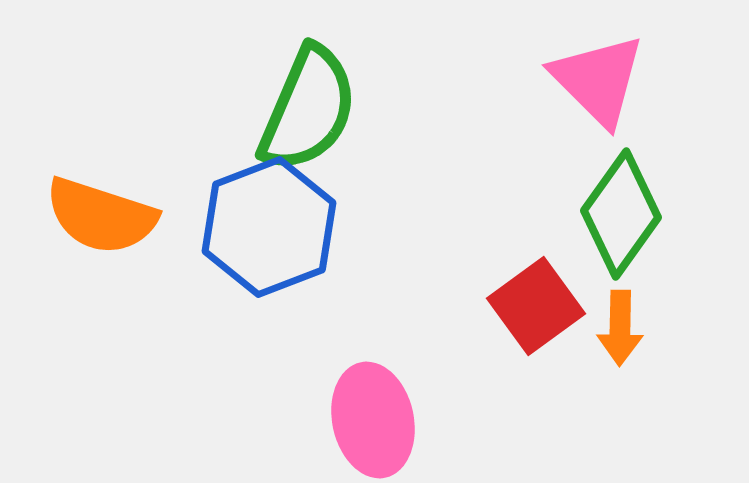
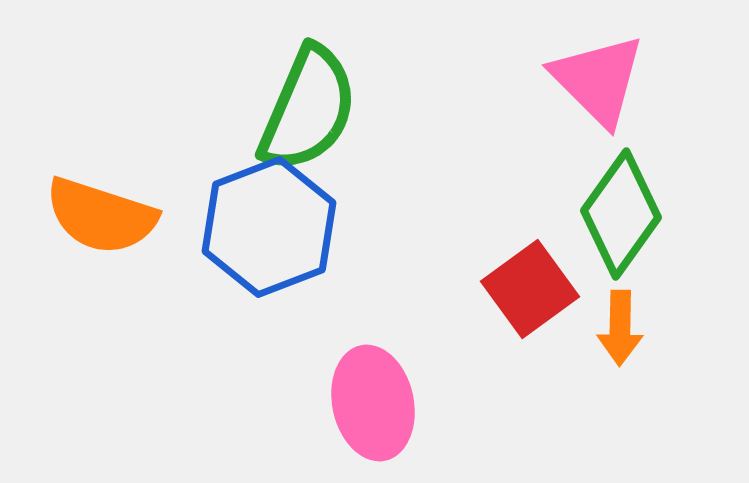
red square: moved 6 px left, 17 px up
pink ellipse: moved 17 px up
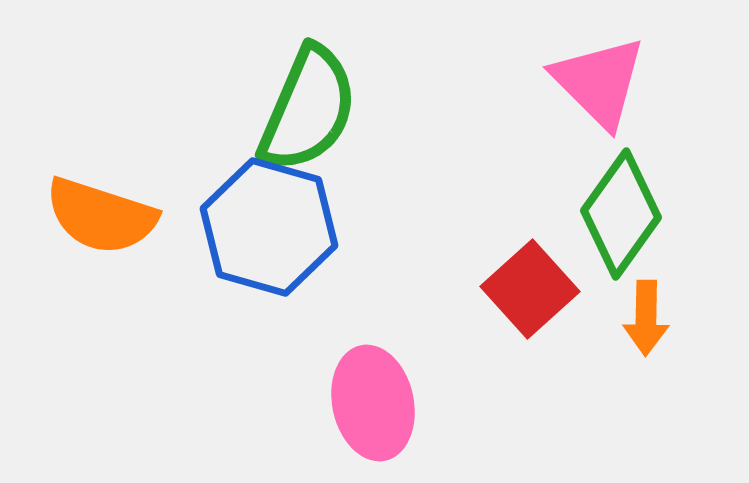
pink triangle: moved 1 px right, 2 px down
blue hexagon: rotated 23 degrees counterclockwise
red square: rotated 6 degrees counterclockwise
orange arrow: moved 26 px right, 10 px up
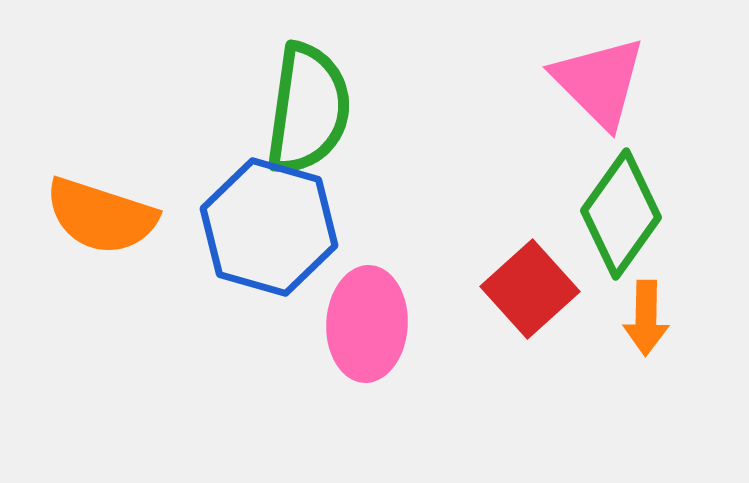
green semicircle: rotated 15 degrees counterclockwise
pink ellipse: moved 6 px left, 79 px up; rotated 15 degrees clockwise
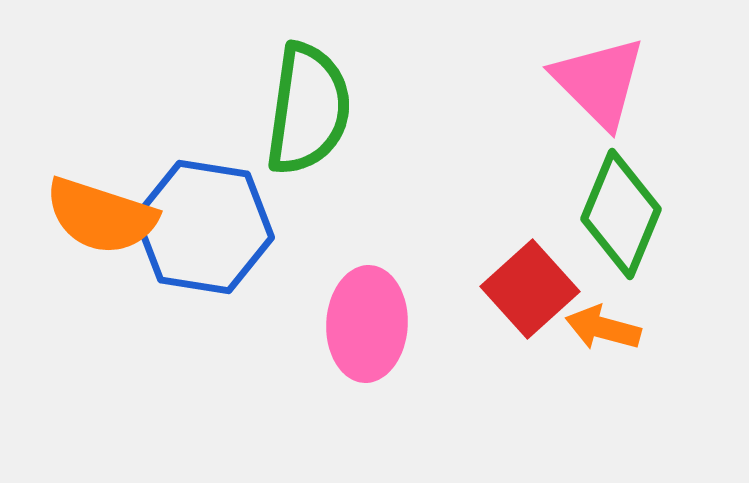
green diamond: rotated 13 degrees counterclockwise
blue hexagon: moved 65 px left; rotated 7 degrees counterclockwise
orange arrow: moved 43 px left, 10 px down; rotated 104 degrees clockwise
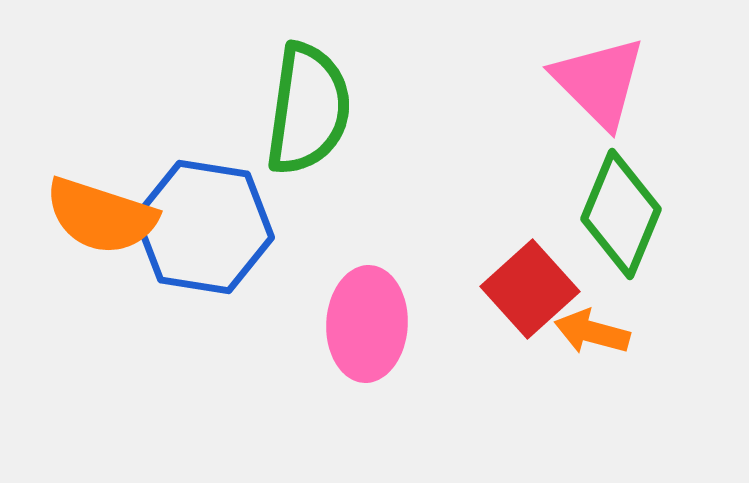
orange arrow: moved 11 px left, 4 px down
